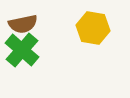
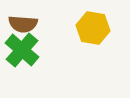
brown semicircle: rotated 16 degrees clockwise
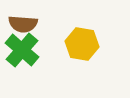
yellow hexagon: moved 11 px left, 16 px down
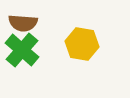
brown semicircle: moved 1 px up
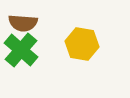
green cross: moved 1 px left
